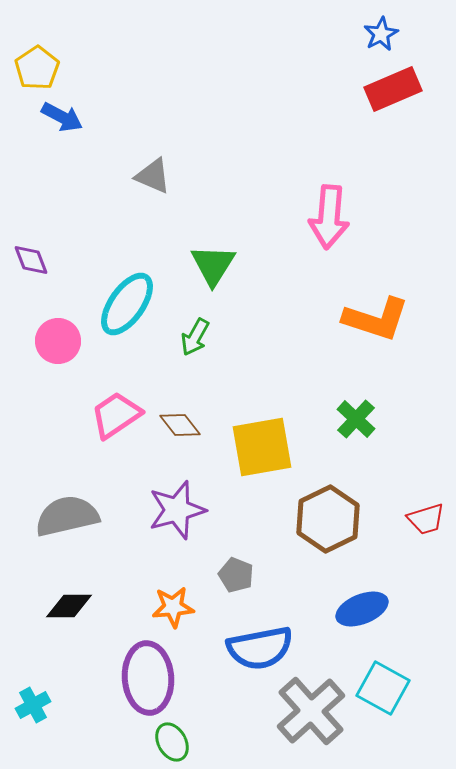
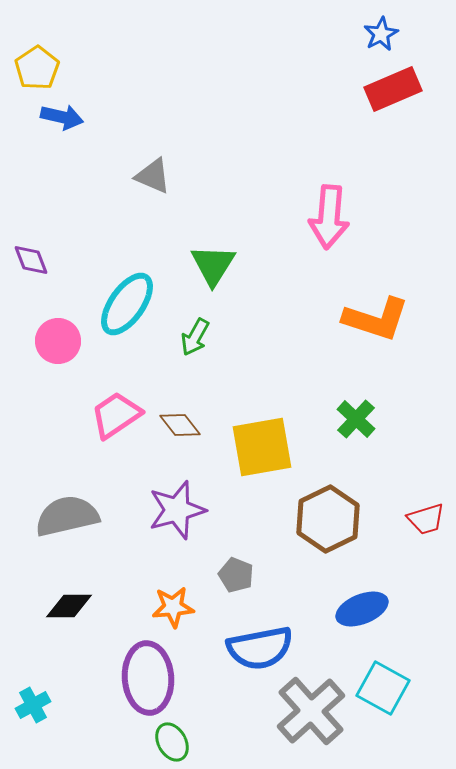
blue arrow: rotated 15 degrees counterclockwise
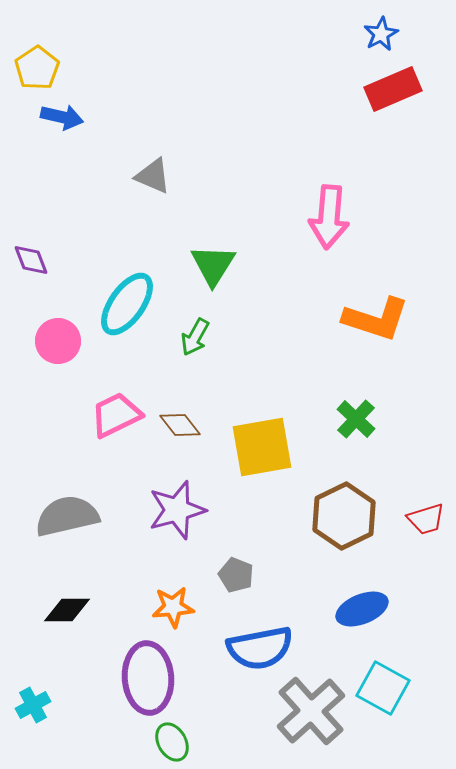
pink trapezoid: rotated 8 degrees clockwise
brown hexagon: moved 16 px right, 3 px up
black diamond: moved 2 px left, 4 px down
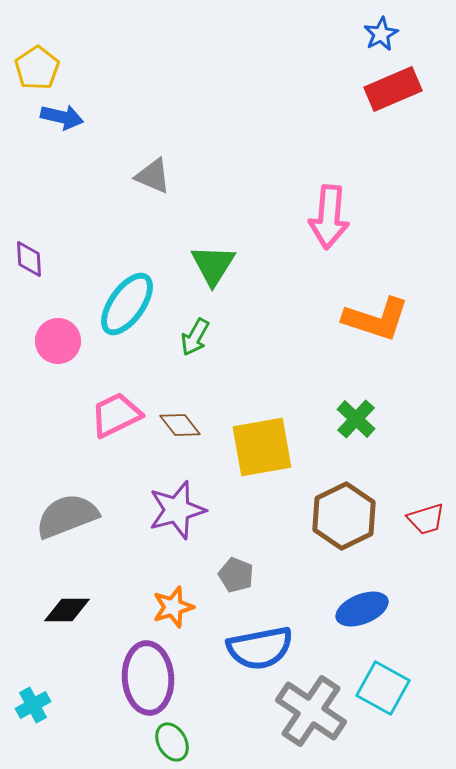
purple diamond: moved 2 px left, 1 px up; rotated 18 degrees clockwise
gray semicircle: rotated 8 degrees counterclockwise
orange star: rotated 12 degrees counterclockwise
gray cross: rotated 14 degrees counterclockwise
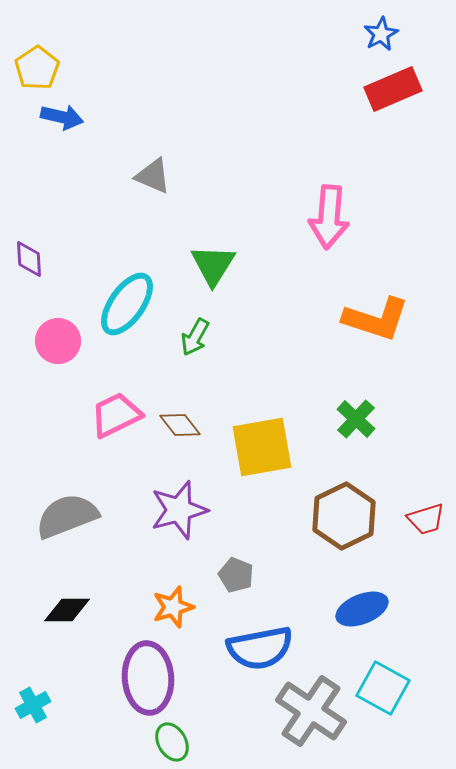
purple star: moved 2 px right
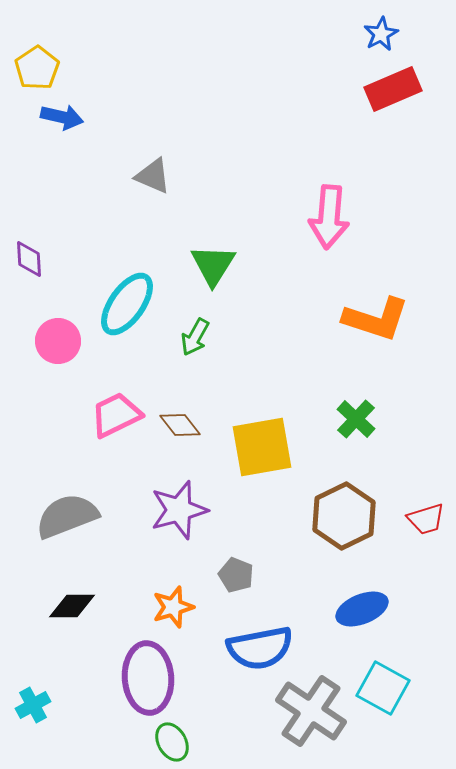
black diamond: moved 5 px right, 4 px up
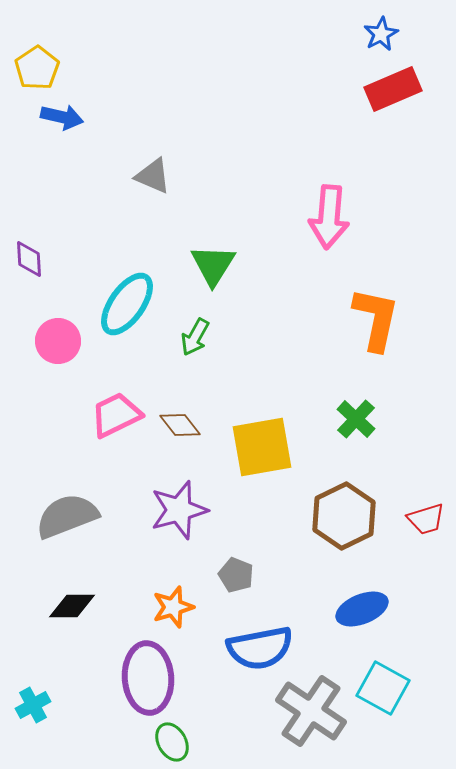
orange L-shape: rotated 96 degrees counterclockwise
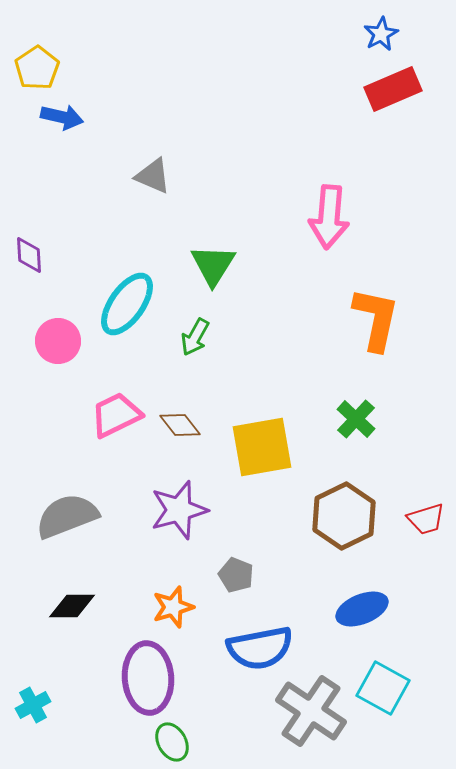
purple diamond: moved 4 px up
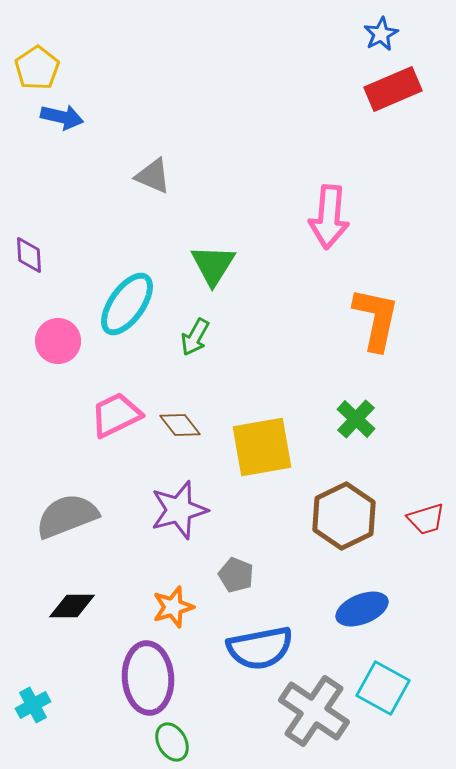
gray cross: moved 3 px right
